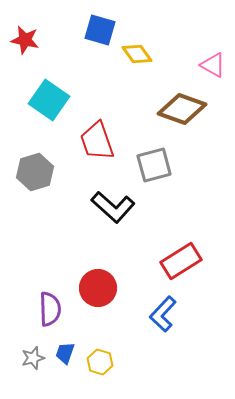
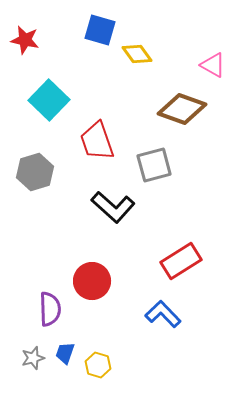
cyan square: rotated 9 degrees clockwise
red circle: moved 6 px left, 7 px up
blue L-shape: rotated 93 degrees clockwise
yellow hexagon: moved 2 px left, 3 px down
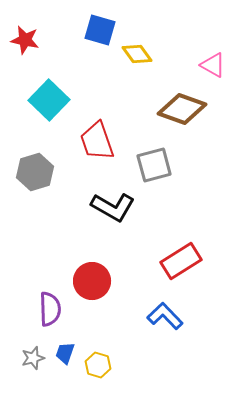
black L-shape: rotated 12 degrees counterclockwise
blue L-shape: moved 2 px right, 2 px down
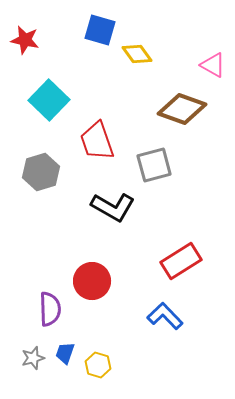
gray hexagon: moved 6 px right
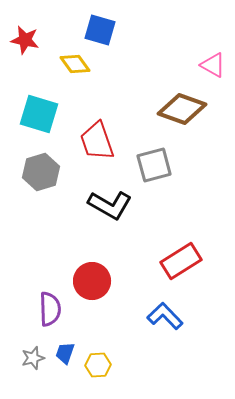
yellow diamond: moved 62 px left, 10 px down
cyan square: moved 10 px left, 14 px down; rotated 27 degrees counterclockwise
black L-shape: moved 3 px left, 2 px up
yellow hexagon: rotated 20 degrees counterclockwise
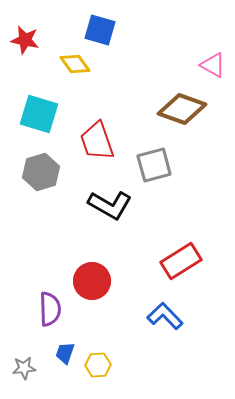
gray star: moved 9 px left, 10 px down; rotated 10 degrees clockwise
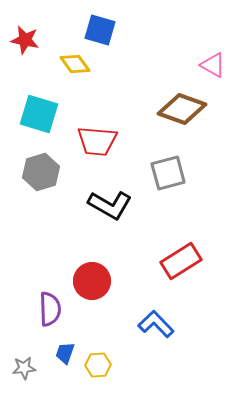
red trapezoid: rotated 66 degrees counterclockwise
gray square: moved 14 px right, 8 px down
blue L-shape: moved 9 px left, 8 px down
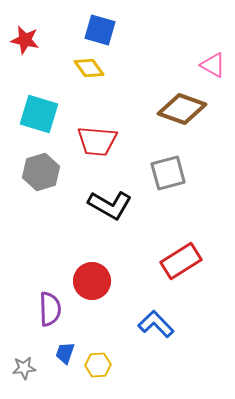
yellow diamond: moved 14 px right, 4 px down
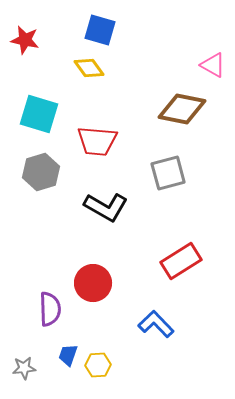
brown diamond: rotated 9 degrees counterclockwise
black L-shape: moved 4 px left, 2 px down
red circle: moved 1 px right, 2 px down
blue trapezoid: moved 3 px right, 2 px down
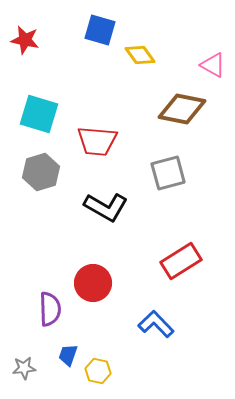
yellow diamond: moved 51 px right, 13 px up
yellow hexagon: moved 6 px down; rotated 15 degrees clockwise
